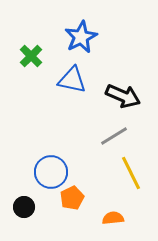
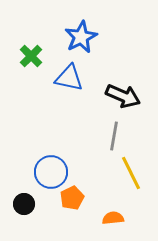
blue triangle: moved 3 px left, 2 px up
gray line: rotated 48 degrees counterclockwise
black circle: moved 3 px up
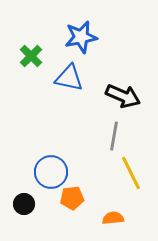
blue star: rotated 16 degrees clockwise
orange pentagon: rotated 20 degrees clockwise
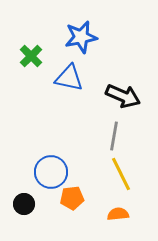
yellow line: moved 10 px left, 1 px down
orange semicircle: moved 5 px right, 4 px up
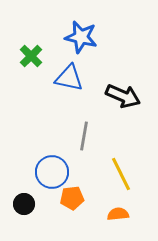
blue star: rotated 24 degrees clockwise
gray line: moved 30 px left
blue circle: moved 1 px right
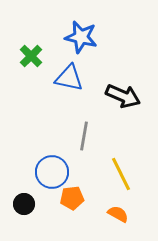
orange semicircle: rotated 35 degrees clockwise
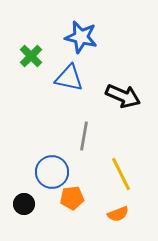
orange semicircle: rotated 130 degrees clockwise
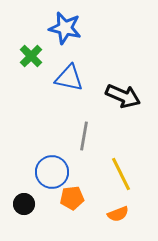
blue star: moved 16 px left, 9 px up
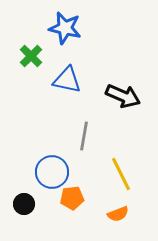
blue triangle: moved 2 px left, 2 px down
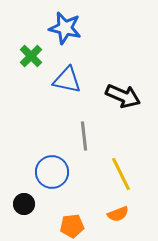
gray line: rotated 16 degrees counterclockwise
orange pentagon: moved 28 px down
